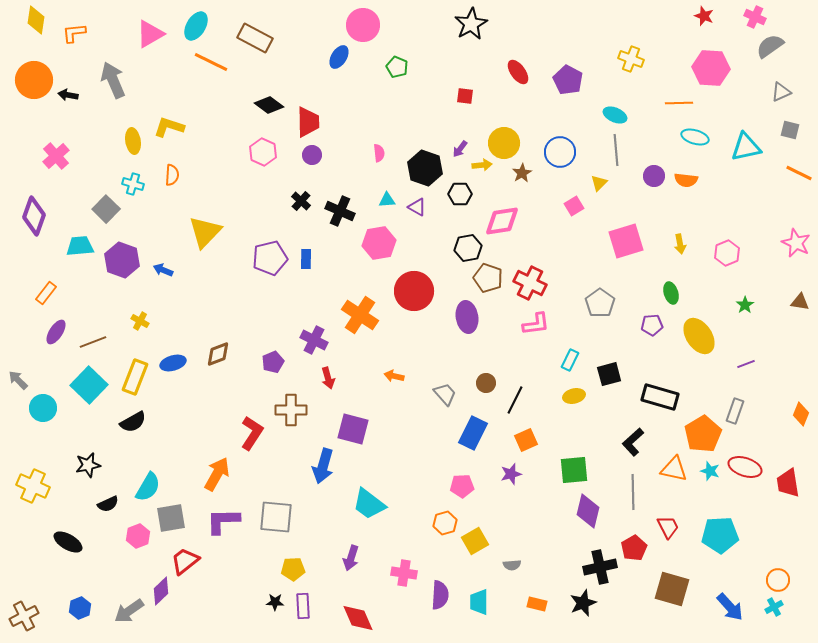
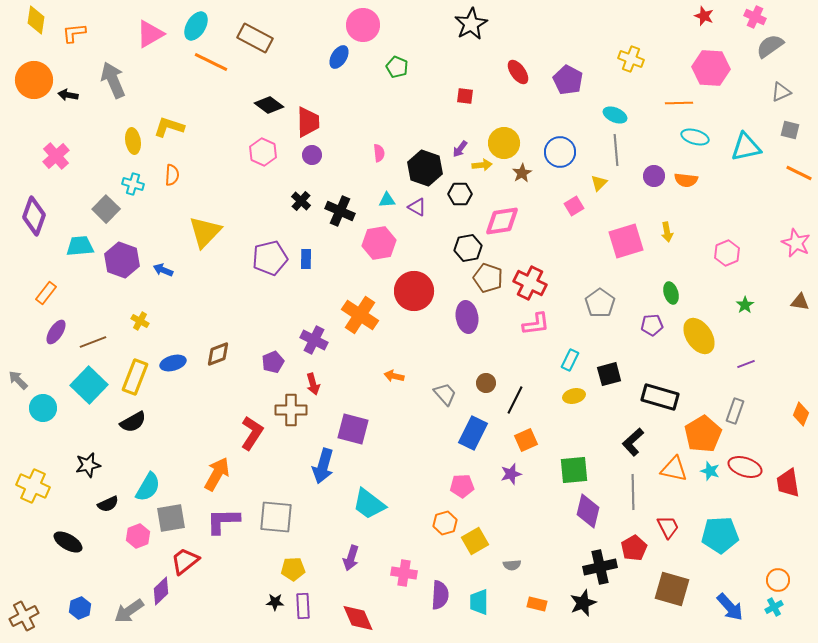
yellow arrow at (680, 244): moved 13 px left, 12 px up
red arrow at (328, 378): moved 15 px left, 6 px down
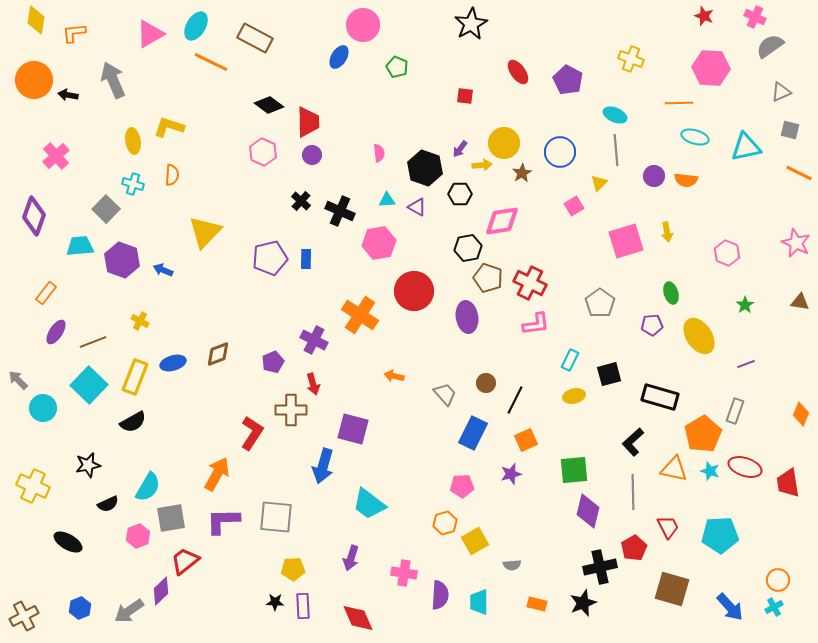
pink hexagon at (727, 253): rotated 15 degrees counterclockwise
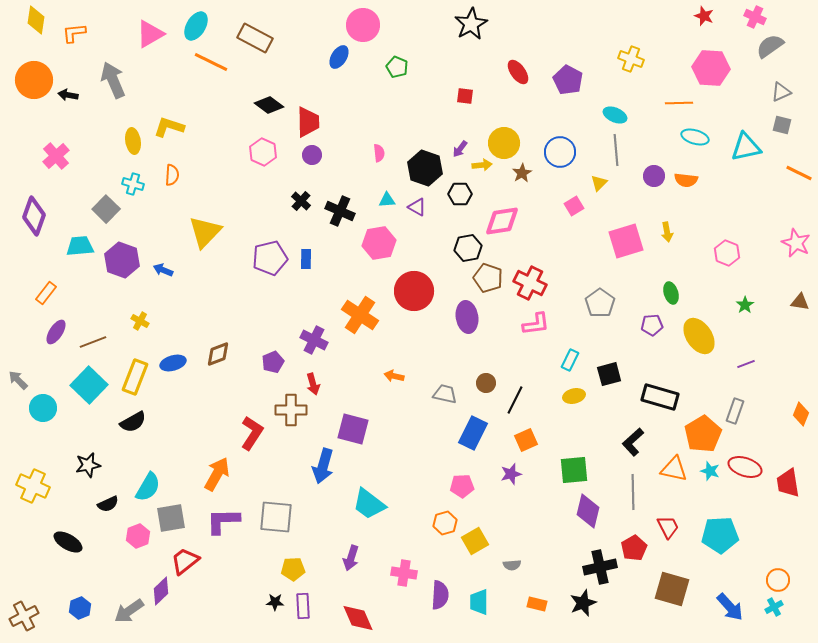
gray square at (790, 130): moved 8 px left, 5 px up
gray trapezoid at (445, 394): rotated 35 degrees counterclockwise
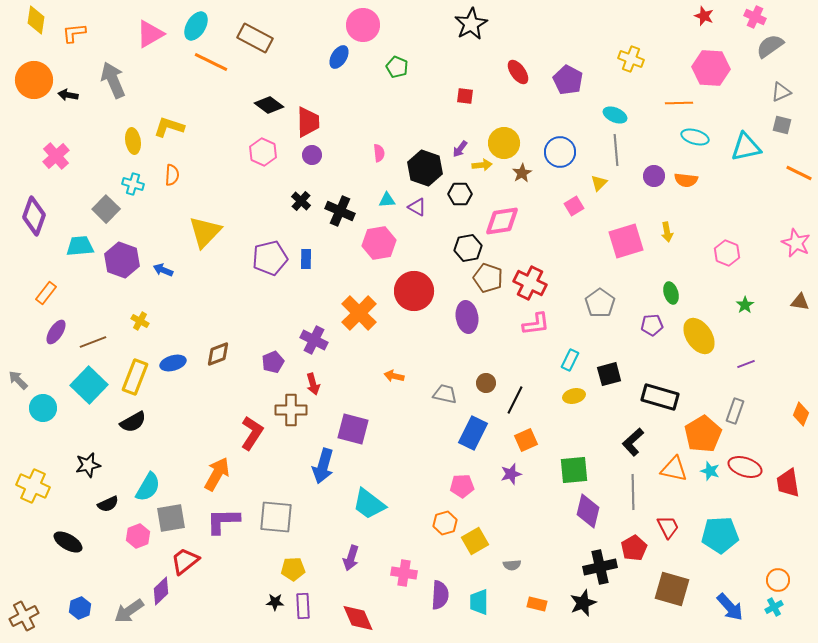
orange cross at (360, 315): moved 1 px left, 2 px up; rotated 12 degrees clockwise
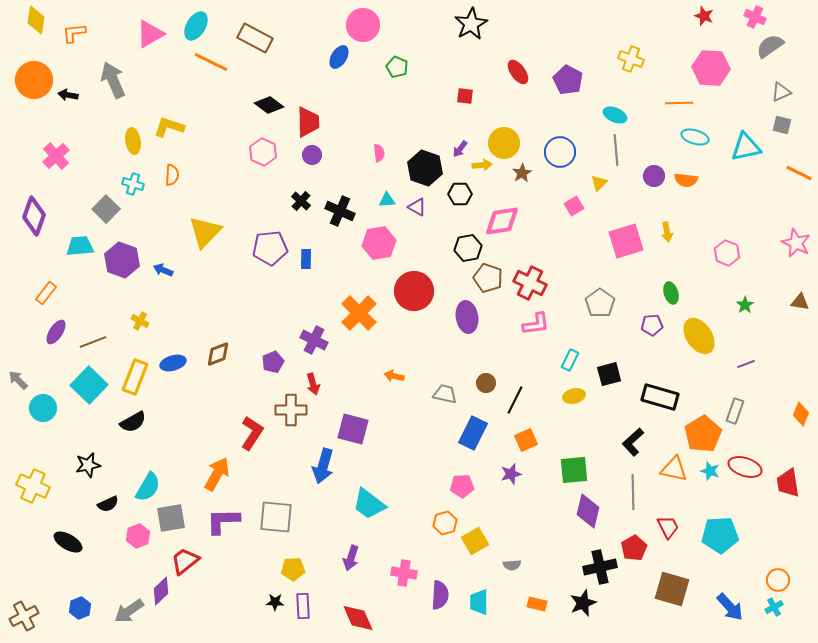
purple pentagon at (270, 258): moved 10 px up; rotated 8 degrees clockwise
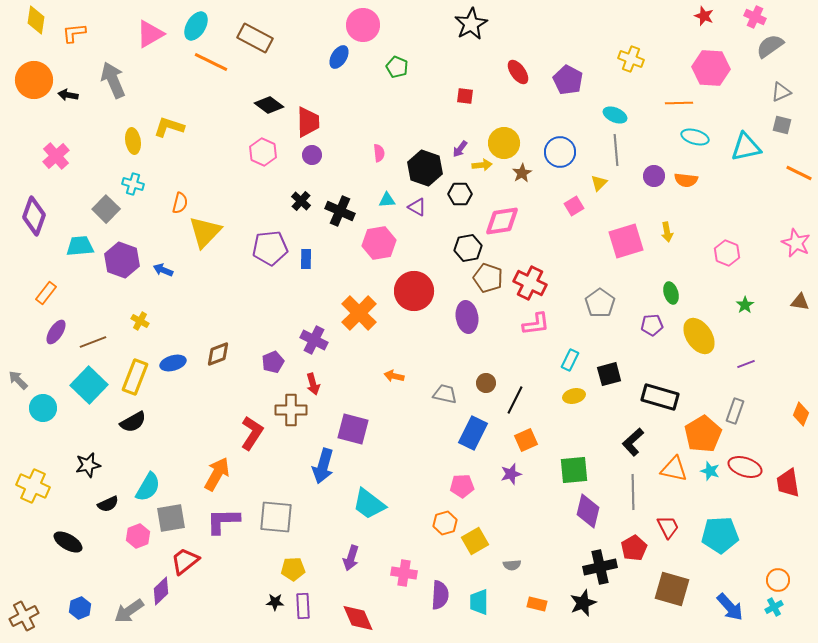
orange semicircle at (172, 175): moved 8 px right, 28 px down; rotated 10 degrees clockwise
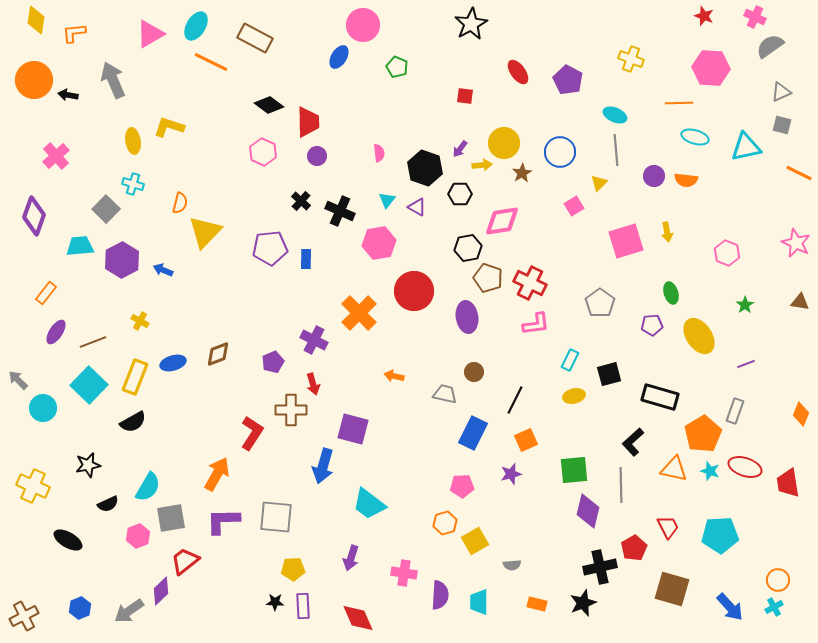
purple circle at (312, 155): moved 5 px right, 1 px down
cyan triangle at (387, 200): rotated 48 degrees counterclockwise
purple hexagon at (122, 260): rotated 12 degrees clockwise
brown circle at (486, 383): moved 12 px left, 11 px up
gray line at (633, 492): moved 12 px left, 7 px up
black ellipse at (68, 542): moved 2 px up
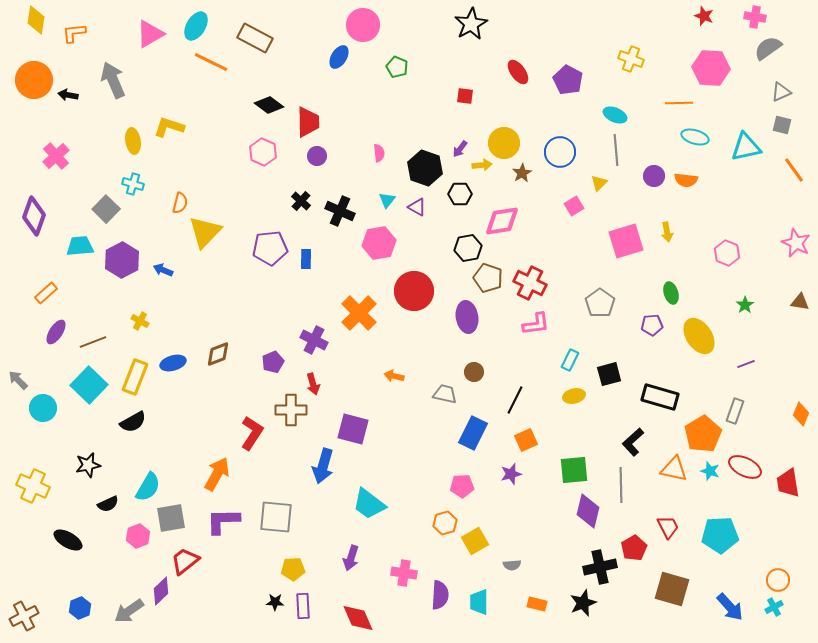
pink cross at (755, 17): rotated 15 degrees counterclockwise
gray semicircle at (770, 46): moved 2 px left, 2 px down
orange line at (799, 173): moved 5 px left, 3 px up; rotated 28 degrees clockwise
orange rectangle at (46, 293): rotated 10 degrees clockwise
red ellipse at (745, 467): rotated 8 degrees clockwise
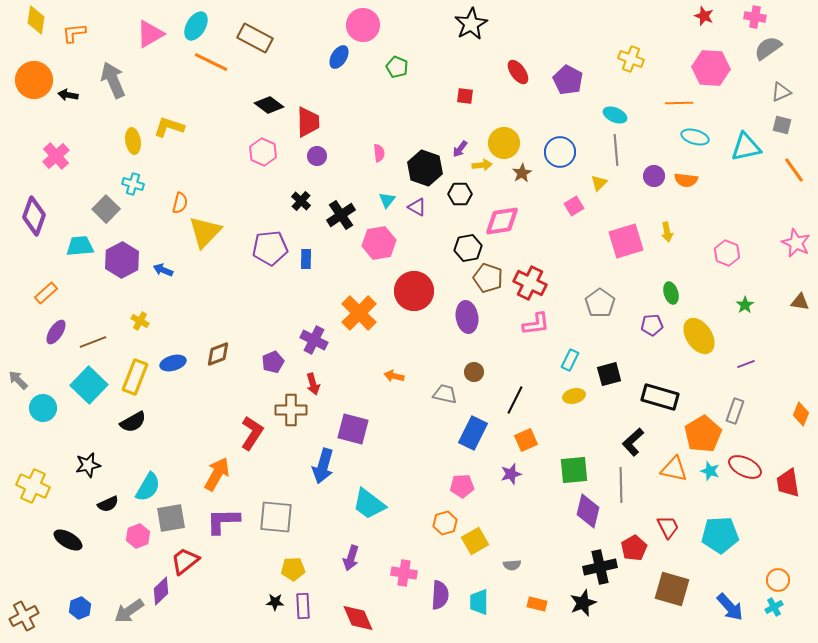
black cross at (340, 211): moved 1 px right, 4 px down; rotated 32 degrees clockwise
